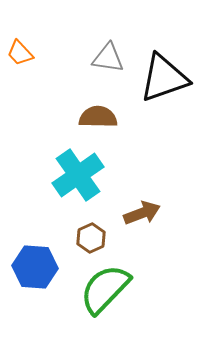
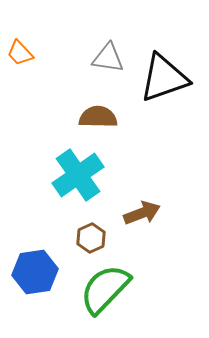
blue hexagon: moved 5 px down; rotated 12 degrees counterclockwise
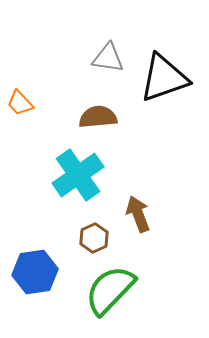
orange trapezoid: moved 50 px down
brown semicircle: rotated 6 degrees counterclockwise
brown arrow: moved 4 px left, 1 px down; rotated 90 degrees counterclockwise
brown hexagon: moved 3 px right
green semicircle: moved 5 px right, 1 px down
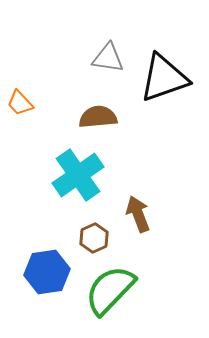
blue hexagon: moved 12 px right
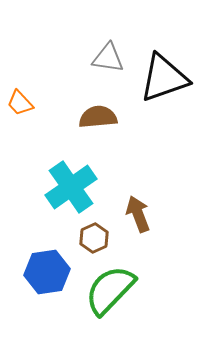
cyan cross: moved 7 px left, 12 px down
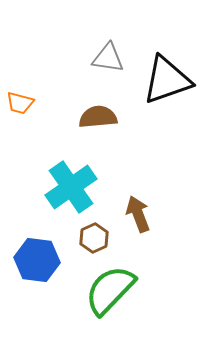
black triangle: moved 3 px right, 2 px down
orange trapezoid: rotated 32 degrees counterclockwise
blue hexagon: moved 10 px left, 12 px up; rotated 15 degrees clockwise
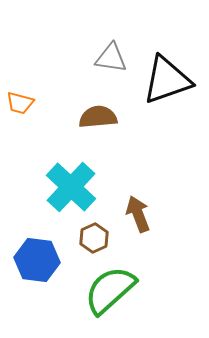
gray triangle: moved 3 px right
cyan cross: rotated 12 degrees counterclockwise
green semicircle: rotated 4 degrees clockwise
